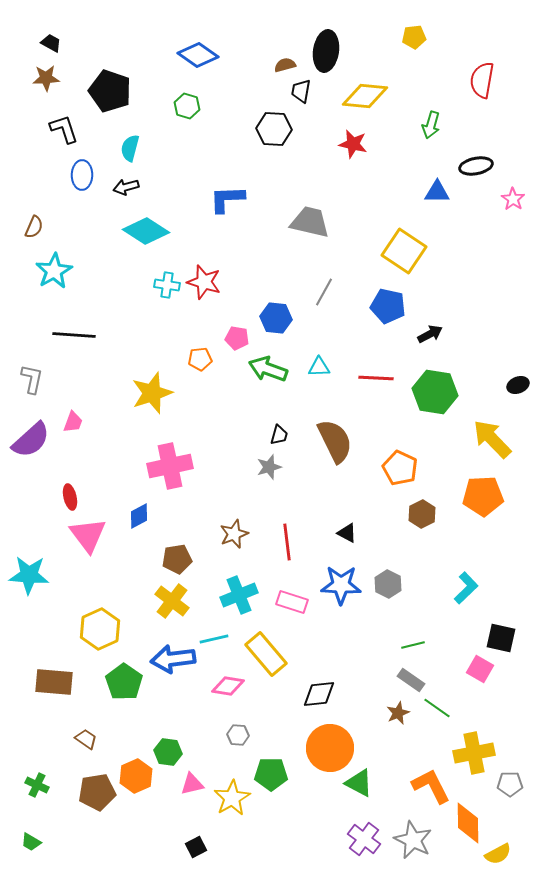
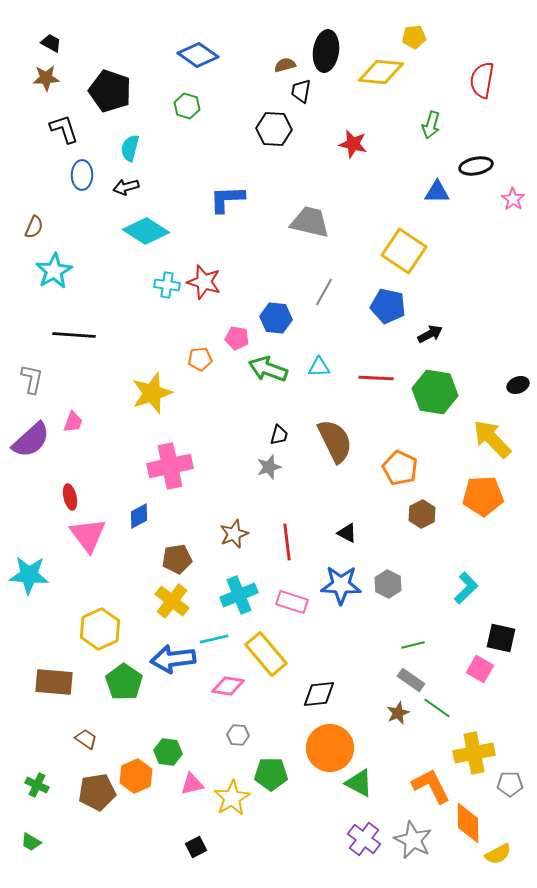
yellow diamond at (365, 96): moved 16 px right, 24 px up
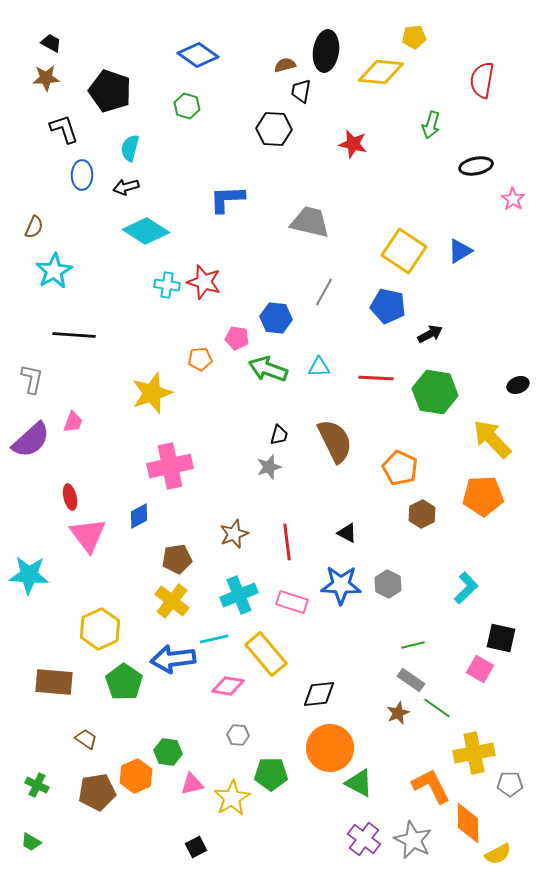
blue triangle at (437, 192): moved 23 px right, 59 px down; rotated 32 degrees counterclockwise
